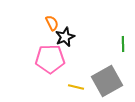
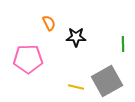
orange semicircle: moved 3 px left
black star: moved 11 px right; rotated 24 degrees clockwise
pink pentagon: moved 22 px left
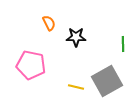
pink pentagon: moved 3 px right, 6 px down; rotated 12 degrees clockwise
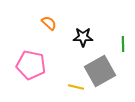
orange semicircle: rotated 21 degrees counterclockwise
black star: moved 7 px right
gray square: moved 7 px left, 10 px up
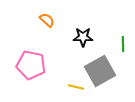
orange semicircle: moved 2 px left, 3 px up
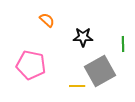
yellow line: moved 1 px right, 1 px up; rotated 14 degrees counterclockwise
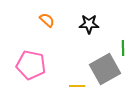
black star: moved 6 px right, 13 px up
green line: moved 4 px down
gray square: moved 5 px right, 2 px up
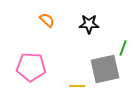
green line: rotated 21 degrees clockwise
pink pentagon: moved 2 px down; rotated 8 degrees counterclockwise
gray square: rotated 16 degrees clockwise
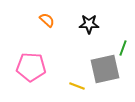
yellow line: rotated 21 degrees clockwise
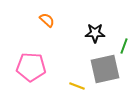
black star: moved 6 px right, 9 px down
green line: moved 1 px right, 2 px up
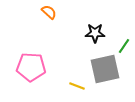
orange semicircle: moved 2 px right, 8 px up
green line: rotated 14 degrees clockwise
